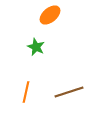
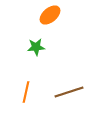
green star: rotated 30 degrees counterclockwise
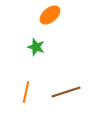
green star: rotated 24 degrees clockwise
brown line: moved 3 px left
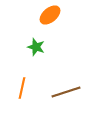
orange line: moved 4 px left, 4 px up
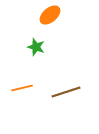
orange line: rotated 65 degrees clockwise
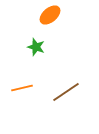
brown line: rotated 16 degrees counterclockwise
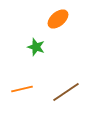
orange ellipse: moved 8 px right, 4 px down
orange line: moved 1 px down
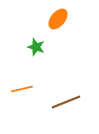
orange ellipse: rotated 10 degrees counterclockwise
brown line: moved 10 px down; rotated 12 degrees clockwise
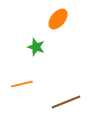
orange line: moved 5 px up
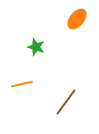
orange ellipse: moved 19 px right
brown line: rotated 32 degrees counterclockwise
